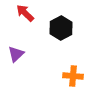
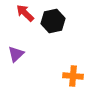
black hexagon: moved 8 px left, 7 px up; rotated 15 degrees clockwise
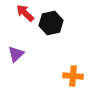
black hexagon: moved 2 px left, 2 px down
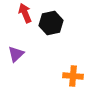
red arrow: rotated 24 degrees clockwise
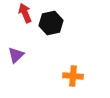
purple triangle: moved 1 px down
